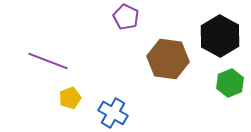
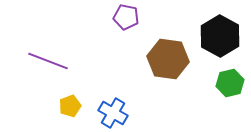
purple pentagon: rotated 15 degrees counterclockwise
green hexagon: rotated 8 degrees clockwise
yellow pentagon: moved 8 px down
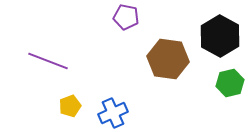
blue cross: rotated 36 degrees clockwise
